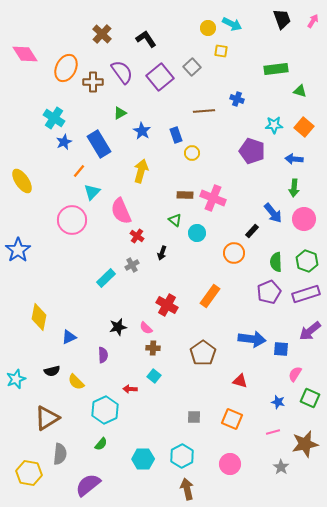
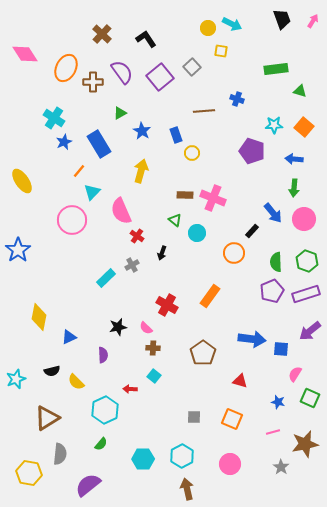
purple pentagon at (269, 292): moved 3 px right, 1 px up
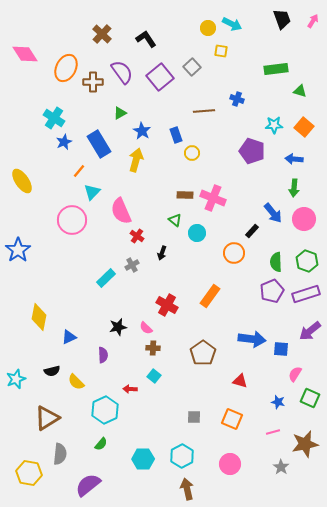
yellow arrow at (141, 171): moved 5 px left, 11 px up
